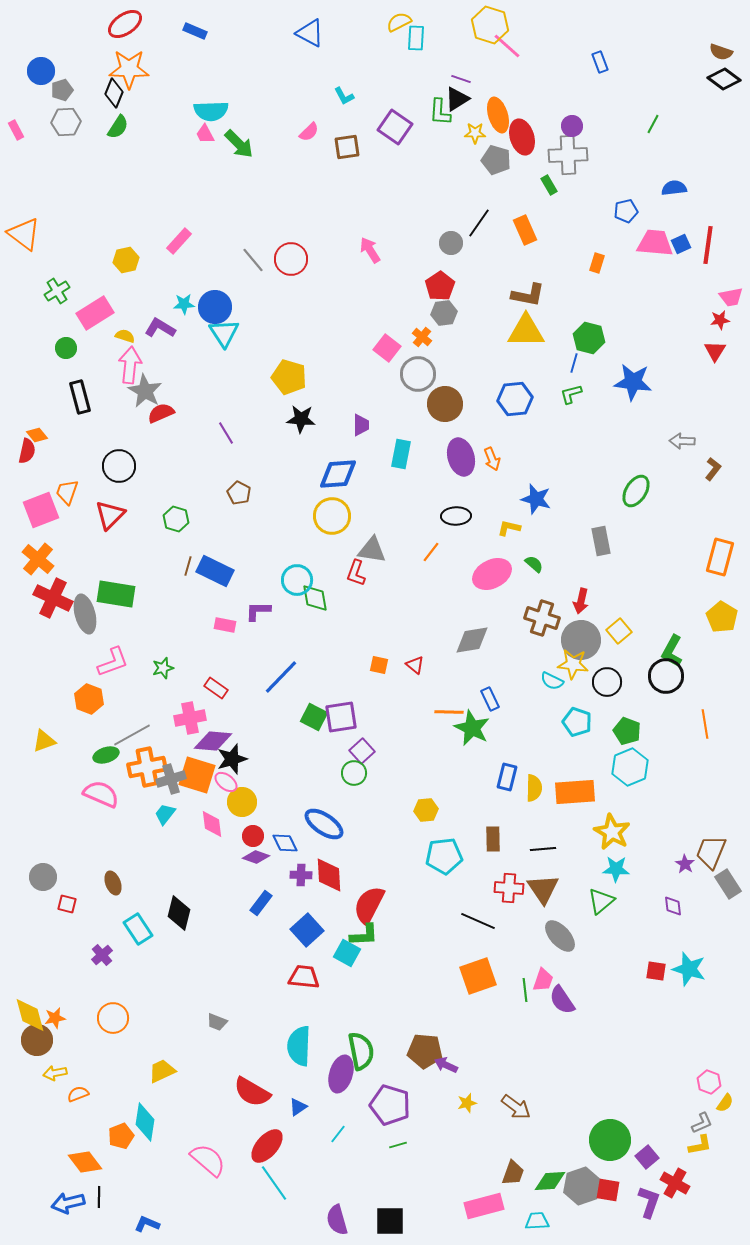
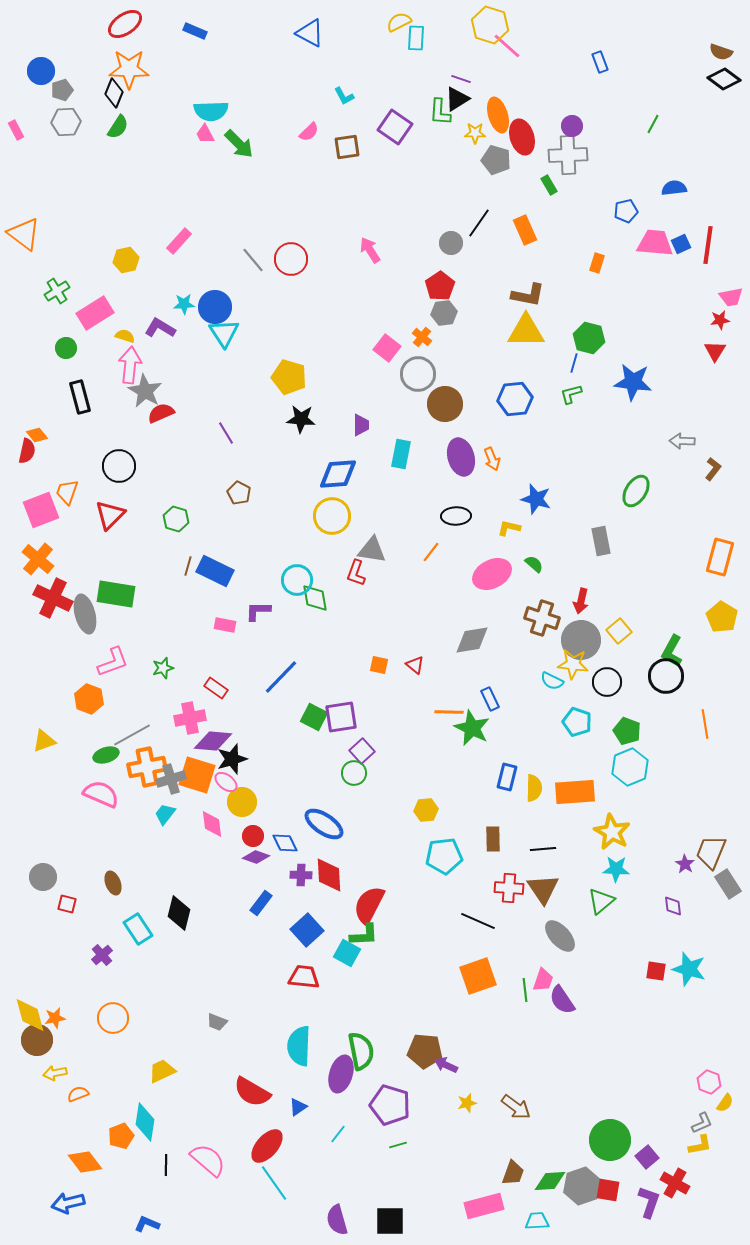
black line at (99, 1197): moved 67 px right, 32 px up
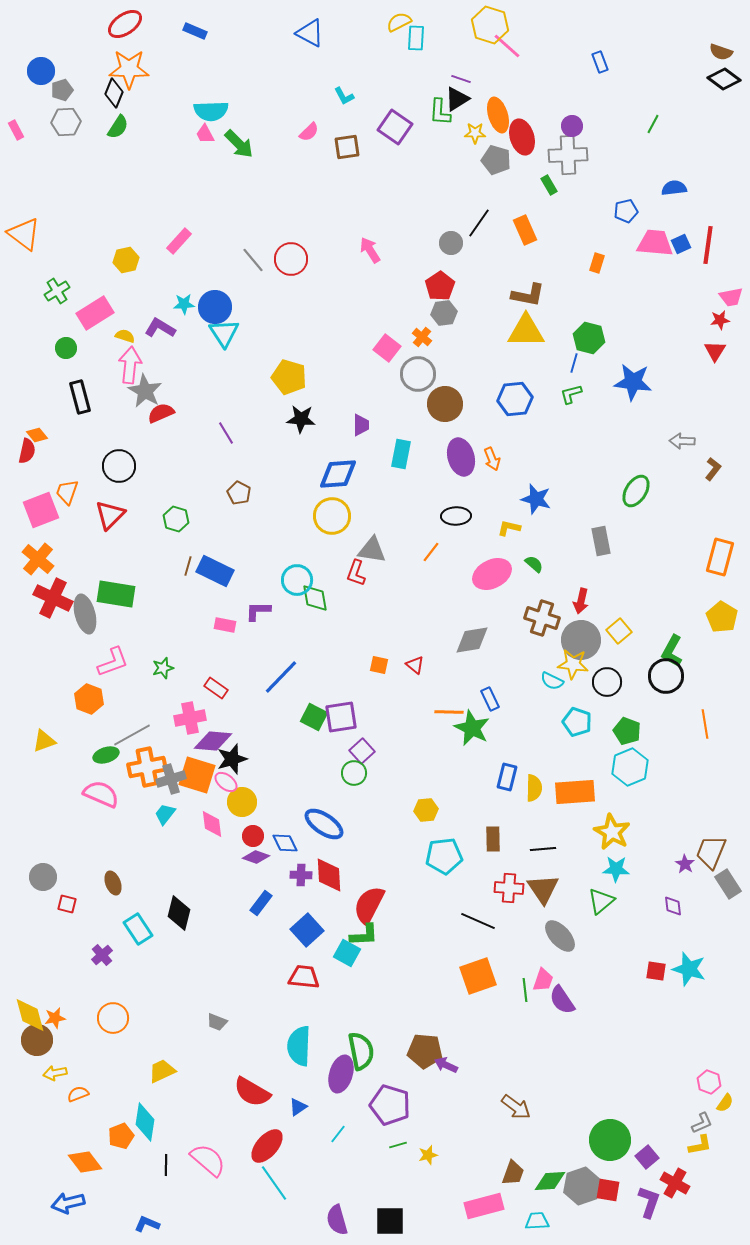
yellow star at (467, 1103): moved 39 px left, 52 px down
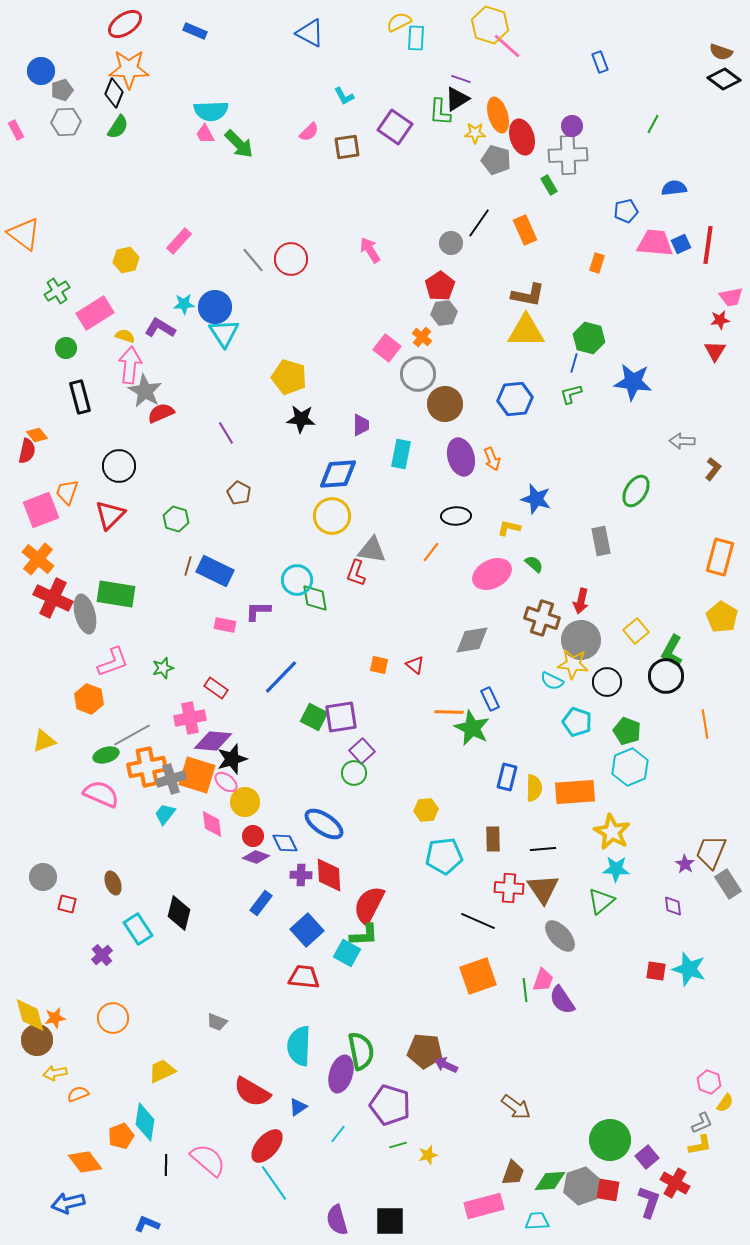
yellow square at (619, 631): moved 17 px right
yellow circle at (242, 802): moved 3 px right
